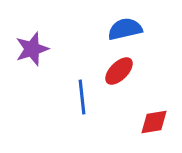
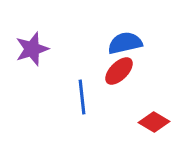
blue semicircle: moved 14 px down
red diamond: rotated 40 degrees clockwise
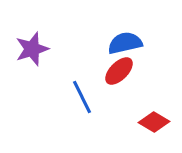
blue line: rotated 20 degrees counterclockwise
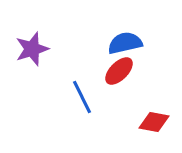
red diamond: rotated 20 degrees counterclockwise
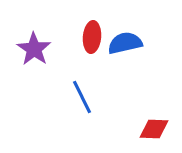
purple star: moved 2 px right; rotated 20 degrees counterclockwise
red ellipse: moved 27 px left, 34 px up; rotated 40 degrees counterclockwise
red diamond: moved 7 px down; rotated 8 degrees counterclockwise
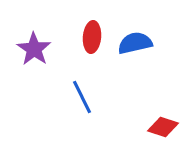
blue semicircle: moved 10 px right
red diamond: moved 9 px right, 2 px up; rotated 16 degrees clockwise
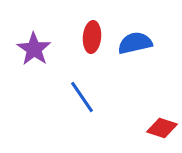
blue line: rotated 8 degrees counterclockwise
red diamond: moved 1 px left, 1 px down
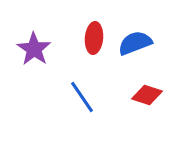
red ellipse: moved 2 px right, 1 px down
blue semicircle: rotated 8 degrees counterclockwise
red diamond: moved 15 px left, 33 px up
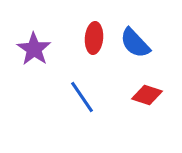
blue semicircle: rotated 112 degrees counterclockwise
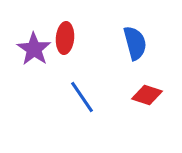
red ellipse: moved 29 px left
blue semicircle: rotated 152 degrees counterclockwise
